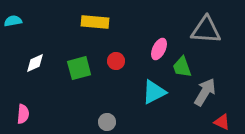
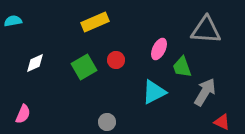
yellow rectangle: rotated 28 degrees counterclockwise
red circle: moved 1 px up
green square: moved 5 px right, 1 px up; rotated 15 degrees counterclockwise
pink semicircle: rotated 18 degrees clockwise
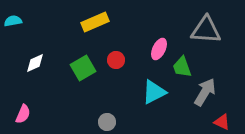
green square: moved 1 px left, 1 px down
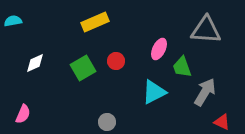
red circle: moved 1 px down
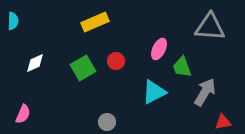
cyan semicircle: rotated 102 degrees clockwise
gray triangle: moved 4 px right, 3 px up
red triangle: moved 1 px right; rotated 36 degrees counterclockwise
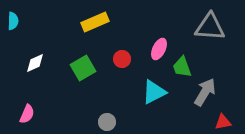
red circle: moved 6 px right, 2 px up
pink semicircle: moved 4 px right
